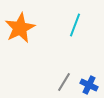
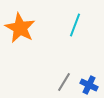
orange star: rotated 16 degrees counterclockwise
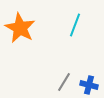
blue cross: rotated 12 degrees counterclockwise
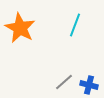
gray line: rotated 18 degrees clockwise
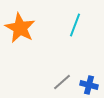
gray line: moved 2 px left
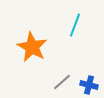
orange star: moved 12 px right, 19 px down
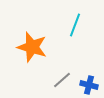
orange star: rotated 12 degrees counterclockwise
gray line: moved 2 px up
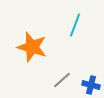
blue cross: moved 2 px right
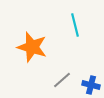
cyan line: rotated 35 degrees counterclockwise
